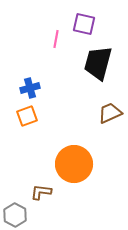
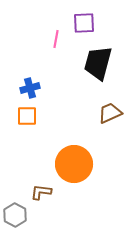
purple square: moved 1 px up; rotated 15 degrees counterclockwise
orange square: rotated 20 degrees clockwise
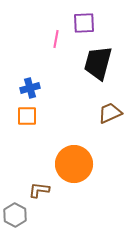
brown L-shape: moved 2 px left, 2 px up
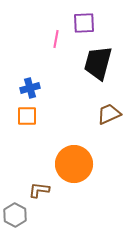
brown trapezoid: moved 1 px left, 1 px down
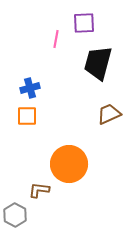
orange circle: moved 5 px left
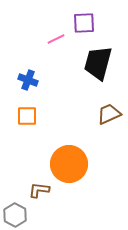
pink line: rotated 54 degrees clockwise
blue cross: moved 2 px left, 8 px up; rotated 36 degrees clockwise
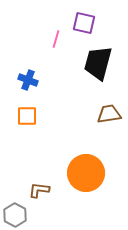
purple square: rotated 15 degrees clockwise
pink line: rotated 48 degrees counterclockwise
brown trapezoid: rotated 15 degrees clockwise
orange circle: moved 17 px right, 9 px down
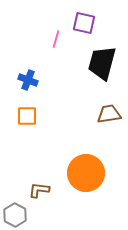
black trapezoid: moved 4 px right
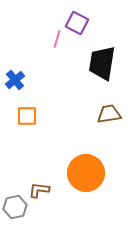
purple square: moved 7 px left; rotated 15 degrees clockwise
pink line: moved 1 px right
black trapezoid: rotated 6 degrees counterclockwise
blue cross: moved 13 px left; rotated 30 degrees clockwise
gray hexagon: moved 8 px up; rotated 20 degrees clockwise
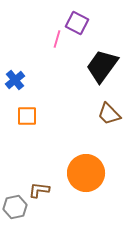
black trapezoid: moved 3 px down; rotated 27 degrees clockwise
brown trapezoid: rotated 125 degrees counterclockwise
